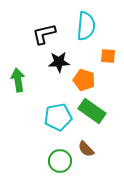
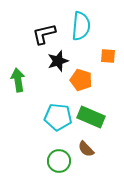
cyan semicircle: moved 5 px left
black star: moved 1 px left, 1 px up; rotated 15 degrees counterclockwise
orange pentagon: moved 3 px left
green rectangle: moved 1 px left, 6 px down; rotated 12 degrees counterclockwise
cyan pentagon: rotated 16 degrees clockwise
green circle: moved 1 px left
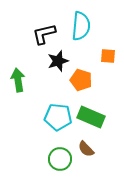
green circle: moved 1 px right, 2 px up
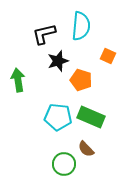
orange square: rotated 21 degrees clockwise
green circle: moved 4 px right, 5 px down
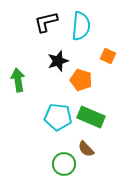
black L-shape: moved 2 px right, 12 px up
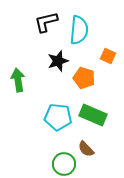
cyan semicircle: moved 2 px left, 4 px down
orange pentagon: moved 3 px right, 2 px up
green rectangle: moved 2 px right, 2 px up
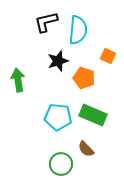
cyan semicircle: moved 1 px left
green circle: moved 3 px left
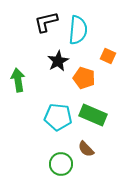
black star: rotated 10 degrees counterclockwise
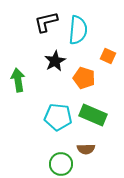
black star: moved 3 px left
brown semicircle: rotated 48 degrees counterclockwise
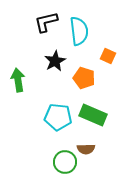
cyan semicircle: moved 1 px right, 1 px down; rotated 12 degrees counterclockwise
green circle: moved 4 px right, 2 px up
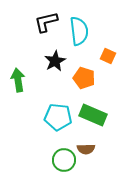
green circle: moved 1 px left, 2 px up
